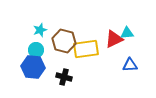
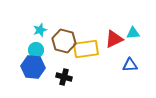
cyan triangle: moved 6 px right
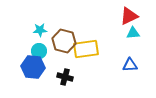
cyan star: rotated 16 degrees clockwise
red triangle: moved 15 px right, 23 px up
cyan circle: moved 3 px right, 1 px down
black cross: moved 1 px right
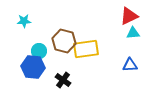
cyan star: moved 16 px left, 9 px up
black cross: moved 2 px left, 3 px down; rotated 21 degrees clockwise
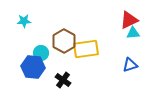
red triangle: moved 4 px down
brown hexagon: rotated 15 degrees clockwise
cyan circle: moved 2 px right, 2 px down
blue triangle: rotated 14 degrees counterclockwise
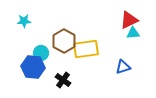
blue triangle: moved 7 px left, 2 px down
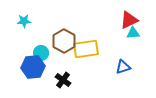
blue hexagon: rotated 10 degrees counterclockwise
